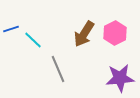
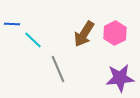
blue line: moved 1 px right, 5 px up; rotated 21 degrees clockwise
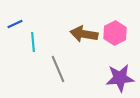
blue line: moved 3 px right; rotated 28 degrees counterclockwise
brown arrow: rotated 68 degrees clockwise
cyan line: moved 2 px down; rotated 42 degrees clockwise
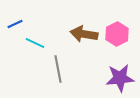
pink hexagon: moved 2 px right, 1 px down
cyan line: moved 2 px right, 1 px down; rotated 60 degrees counterclockwise
gray line: rotated 12 degrees clockwise
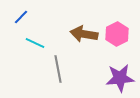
blue line: moved 6 px right, 7 px up; rotated 21 degrees counterclockwise
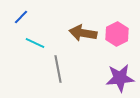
brown arrow: moved 1 px left, 1 px up
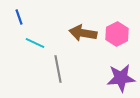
blue line: moved 2 px left; rotated 63 degrees counterclockwise
purple star: moved 1 px right
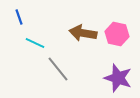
pink hexagon: rotated 20 degrees counterclockwise
gray line: rotated 28 degrees counterclockwise
purple star: moved 3 px left; rotated 24 degrees clockwise
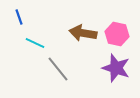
purple star: moved 2 px left, 10 px up
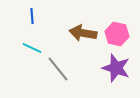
blue line: moved 13 px right, 1 px up; rotated 14 degrees clockwise
cyan line: moved 3 px left, 5 px down
